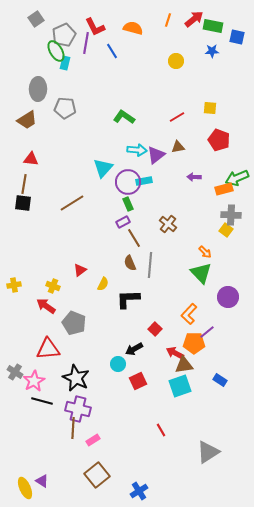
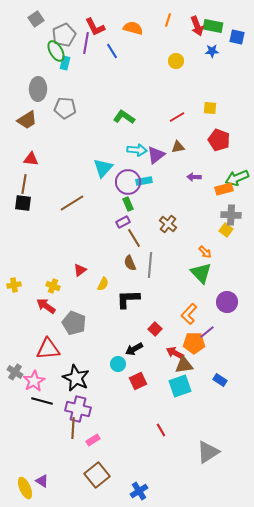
red arrow at (194, 19): moved 3 px right, 7 px down; rotated 108 degrees clockwise
purple circle at (228, 297): moved 1 px left, 5 px down
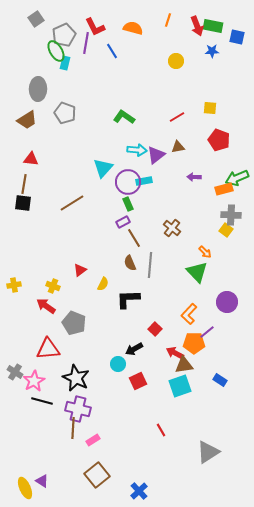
gray pentagon at (65, 108): moved 5 px down; rotated 15 degrees clockwise
brown cross at (168, 224): moved 4 px right, 4 px down
green triangle at (201, 273): moved 4 px left, 1 px up
blue cross at (139, 491): rotated 12 degrees counterclockwise
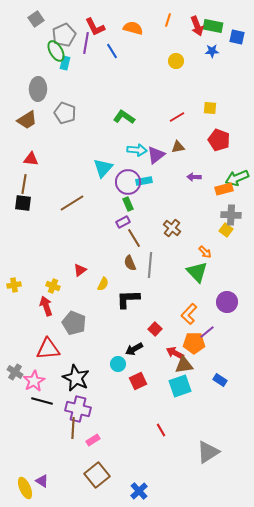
red arrow at (46, 306): rotated 36 degrees clockwise
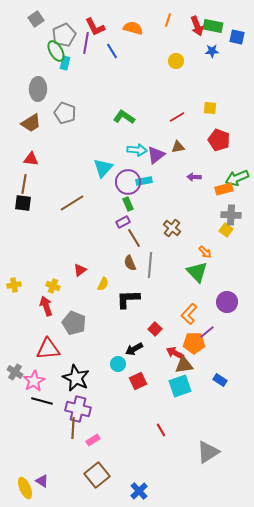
brown trapezoid at (27, 120): moved 4 px right, 3 px down
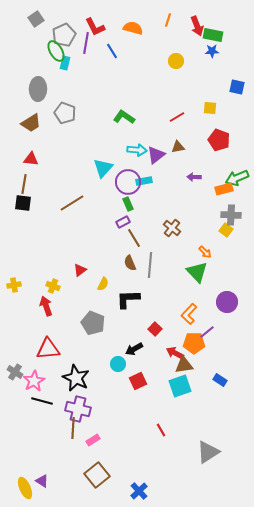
green rectangle at (213, 26): moved 9 px down
blue square at (237, 37): moved 50 px down
gray pentagon at (74, 323): moved 19 px right
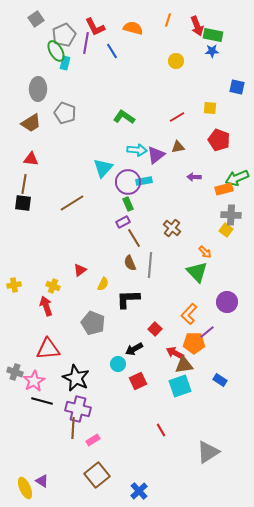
gray cross at (15, 372): rotated 14 degrees counterclockwise
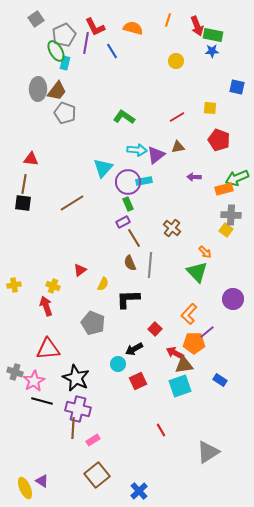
brown trapezoid at (31, 123): moved 26 px right, 32 px up; rotated 20 degrees counterclockwise
purple circle at (227, 302): moved 6 px right, 3 px up
